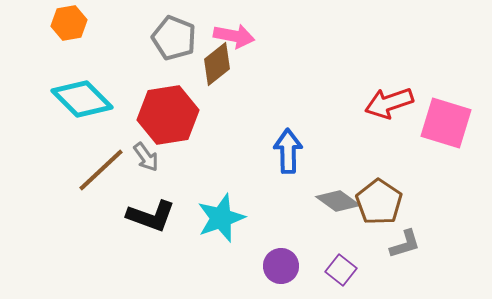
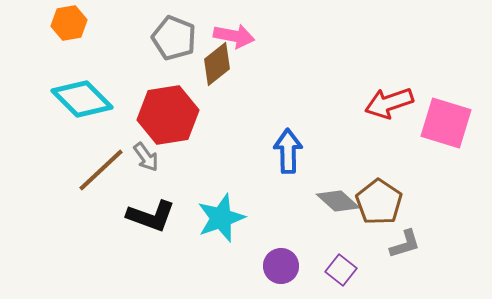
gray diamond: rotated 6 degrees clockwise
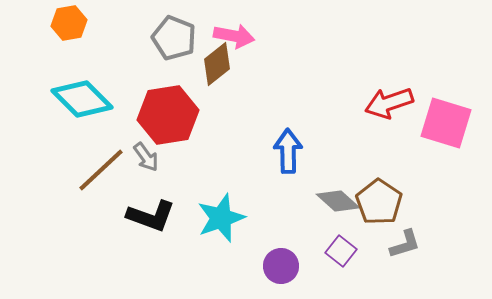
purple square: moved 19 px up
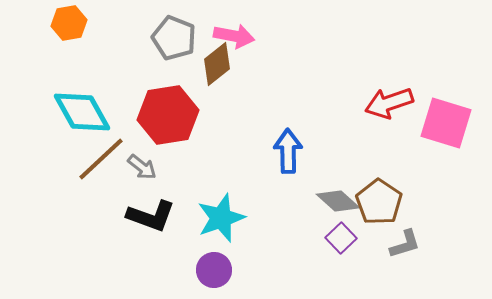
cyan diamond: moved 13 px down; rotated 16 degrees clockwise
gray arrow: moved 4 px left, 10 px down; rotated 16 degrees counterclockwise
brown line: moved 11 px up
purple square: moved 13 px up; rotated 8 degrees clockwise
purple circle: moved 67 px left, 4 px down
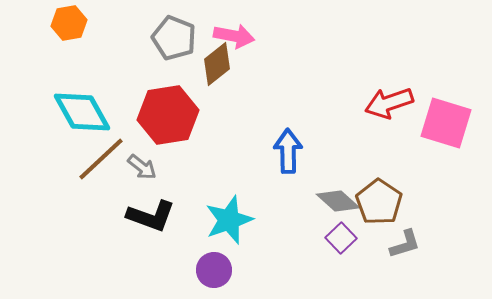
cyan star: moved 8 px right, 2 px down
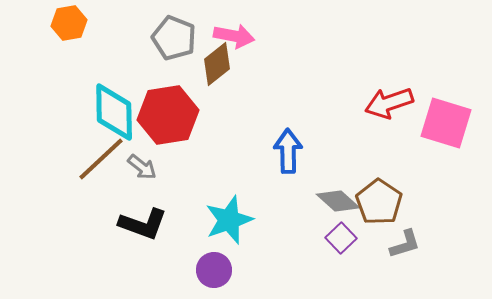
cyan diamond: moved 32 px right; rotated 28 degrees clockwise
black L-shape: moved 8 px left, 8 px down
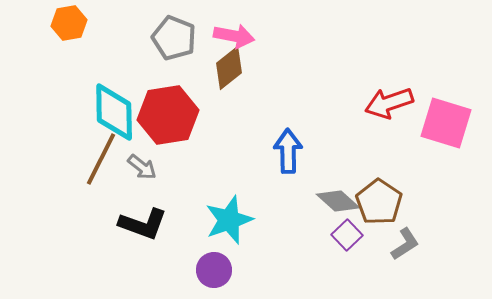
brown diamond: moved 12 px right, 4 px down
brown line: rotated 20 degrees counterclockwise
purple square: moved 6 px right, 3 px up
gray L-shape: rotated 16 degrees counterclockwise
